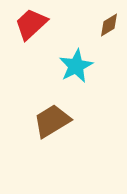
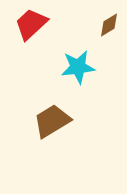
cyan star: moved 2 px right, 1 px down; rotated 20 degrees clockwise
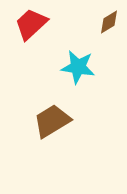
brown diamond: moved 3 px up
cyan star: rotated 16 degrees clockwise
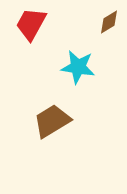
red trapezoid: rotated 18 degrees counterclockwise
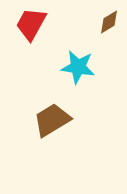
brown trapezoid: moved 1 px up
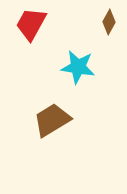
brown diamond: rotated 30 degrees counterclockwise
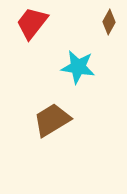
red trapezoid: moved 1 px right, 1 px up; rotated 9 degrees clockwise
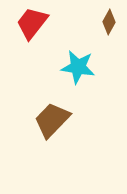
brown trapezoid: rotated 15 degrees counterclockwise
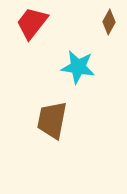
brown trapezoid: rotated 33 degrees counterclockwise
